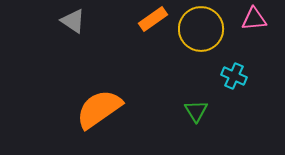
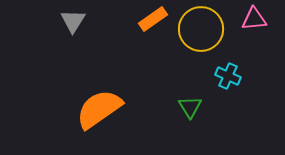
gray triangle: rotated 28 degrees clockwise
cyan cross: moved 6 px left
green triangle: moved 6 px left, 4 px up
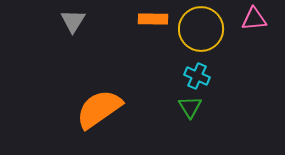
orange rectangle: rotated 36 degrees clockwise
cyan cross: moved 31 px left
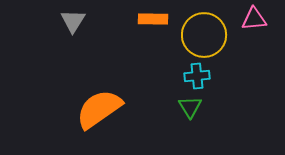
yellow circle: moved 3 px right, 6 px down
cyan cross: rotated 30 degrees counterclockwise
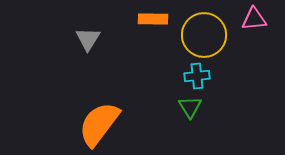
gray triangle: moved 15 px right, 18 px down
orange semicircle: moved 15 px down; rotated 18 degrees counterclockwise
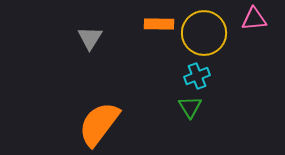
orange rectangle: moved 6 px right, 5 px down
yellow circle: moved 2 px up
gray triangle: moved 2 px right, 1 px up
cyan cross: rotated 15 degrees counterclockwise
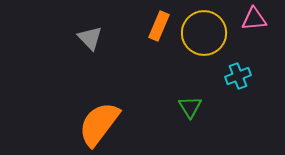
orange rectangle: moved 2 px down; rotated 68 degrees counterclockwise
gray triangle: rotated 16 degrees counterclockwise
cyan cross: moved 41 px right
